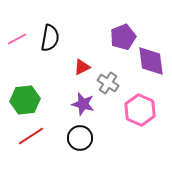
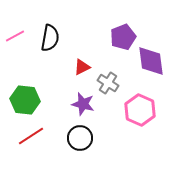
pink line: moved 2 px left, 3 px up
green hexagon: rotated 12 degrees clockwise
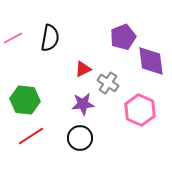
pink line: moved 2 px left, 2 px down
red triangle: moved 1 px right, 2 px down
purple star: rotated 20 degrees counterclockwise
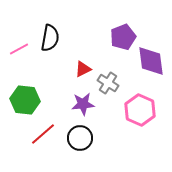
pink line: moved 6 px right, 11 px down
red line: moved 12 px right, 2 px up; rotated 8 degrees counterclockwise
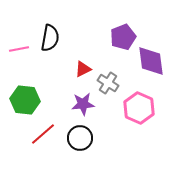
pink line: rotated 18 degrees clockwise
pink hexagon: moved 1 px left, 2 px up
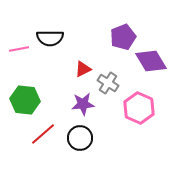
black semicircle: rotated 80 degrees clockwise
purple diamond: rotated 24 degrees counterclockwise
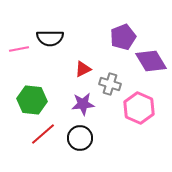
gray cross: moved 2 px right, 1 px down; rotated 15 degrees counterclockwise
green hexagon: moved 7 px right
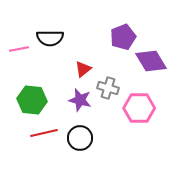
red triangle: rotated 12 degrees counterclockwise
gray cross: moved 2 px left, 4 px down
purple star: moved 3 px left, 4 px up; rotated 20 degrees clockwise
pink hexagon: rotated 24 degrees counterclockwise
red line: moved 1 px right, 1 px up; rotated 28 degrees clockwise
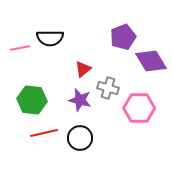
pink line: moved 1 px right, 1 px up
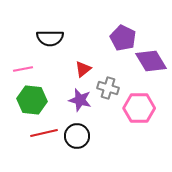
purple pentagon: moved 1 px down; rotated 25 degrees counterclockwise
pink line: moved 3 px right, 21 px down
black circle: moved 3 px left, 2 px up
